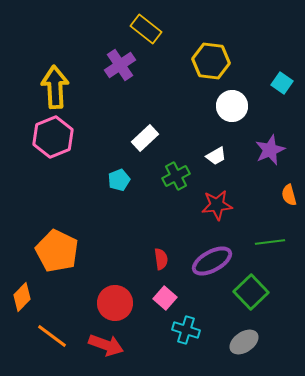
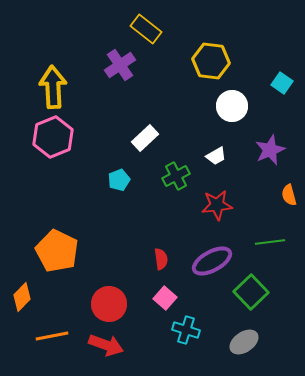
yellow arrow: moved 2 px left
red circle: moved 6 px left, 1 px down
orange line: rotated 48 degrees counterclockwise
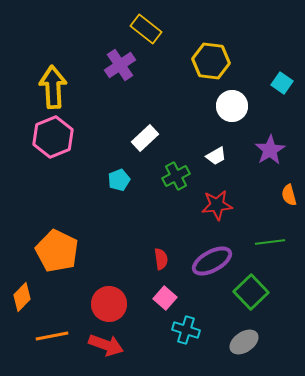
purple star: rotated 8 degrees counterclockwise
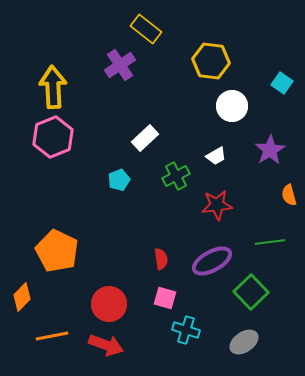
pink square: rotated 25 degrees counterclockwise
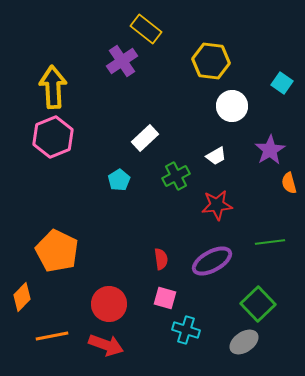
purple cross: moved 2 px right, 4 px up
cyan pentagon: rotated 10 degrees counterclockwise
orange semicircle: moved 12 px up
green square: moved 7 px right, 12 px down
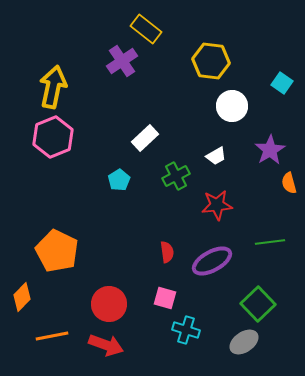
yellow arrow: rotated 15 degrees clockwise
red semicircle: moved 6 px right, 7 px up
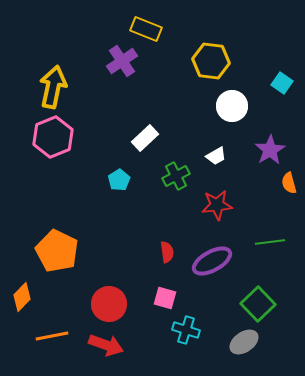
yellow rectangle: rotated 16 degrees counterclockwise
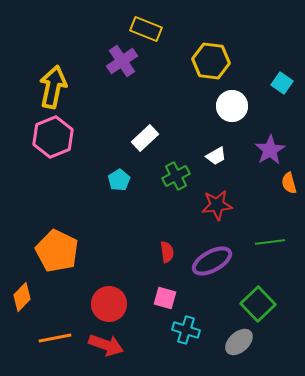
orange line: moved 3 px right, 2 px down
gray ellipse: moved 5 px left; rotated 8 degrees counterclockwise
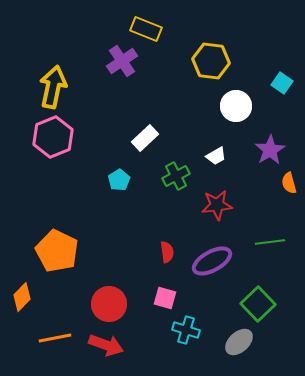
white circle: moved 4 px right
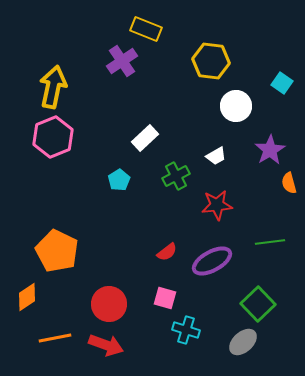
red semicircle: rotated 60 degrees clockwise
orange diamond: moved 5 px right; rotated 12 degrees clockwise
gray ellipse: moved 4 px right
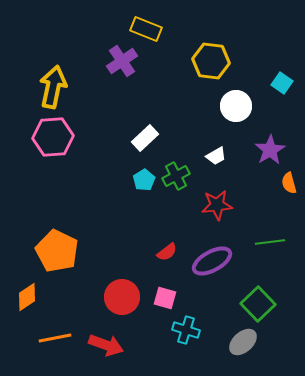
pink hexagon: rotated 18 degrees clockwise
cyan pentagon: moved 25 px right
red circle: moved 13 px right, 7 px up
